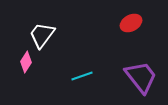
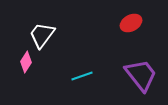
purple trapezoid: moved 2 px up
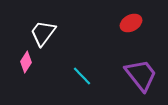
white trapezoid: moved 1 px right, 2 px up
cyan line: rotated 65 degrees clockwise
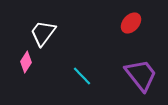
red ellipse: rotated 20 degrees counterclockwise
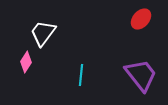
red ellipse: moved 10 px right, 4 px up
cyan line: moved 1 px left, 1 px up; rotated 50 degrees clockwise
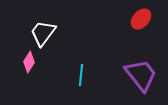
pink diamond: moved 3 px right
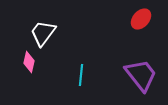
pink diamond: rotated 20 degrees counterclockwise
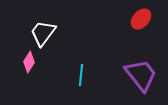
pink diamond: rotated 20 degrees clockwise
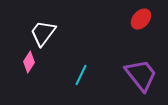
cyan line: rotated 20 degrees clockwise
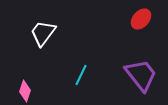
pink diamond: moved 4 px left, 29 px down; rotated 15 degrees counterclockwise
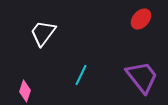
purple trapezoid: moved 1 px right, 2 px down
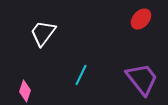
purple trapezoid: moved 2 px down
